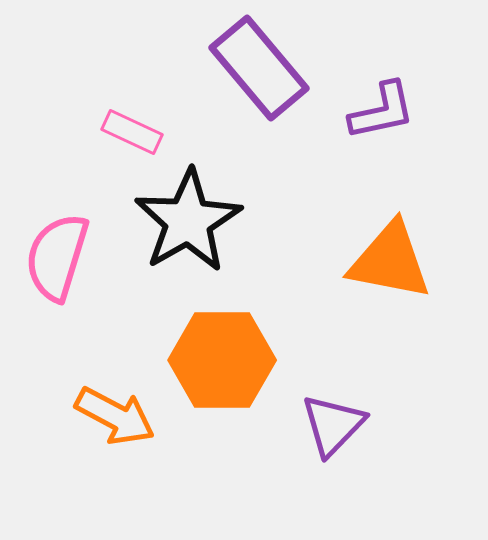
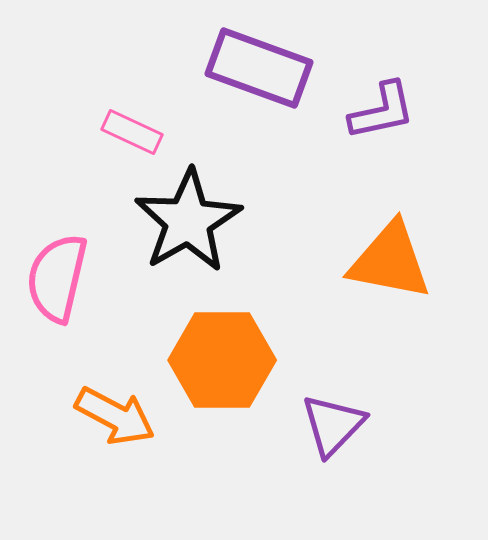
purple rectangle: rotated 30 degrees counterclockwise
pink semicircle: moved 21 px down; rotated 4 degrees counterclockwise
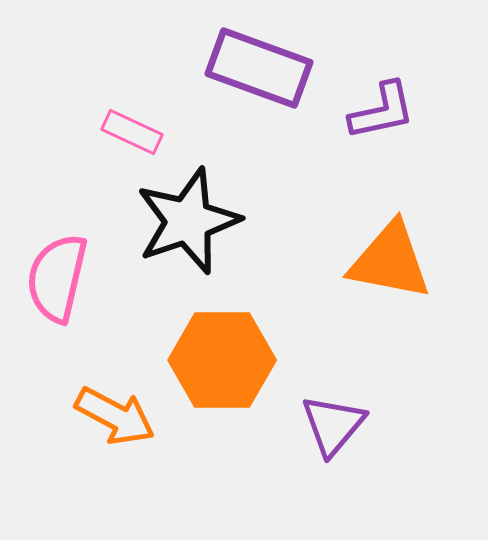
black star: rotated 11 degrees clockwise
purple triangle: rotated 4 degrees counterclockwise
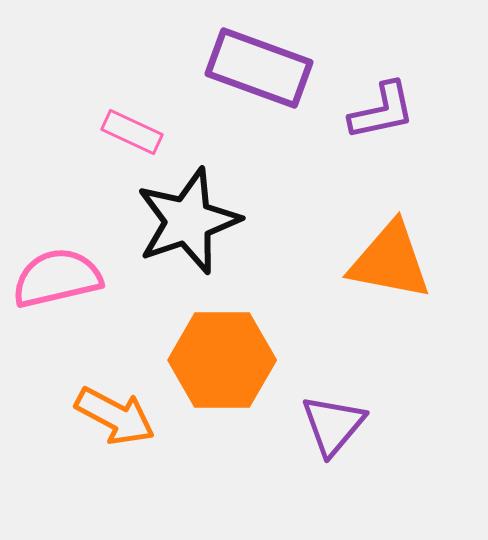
pink semicircle: rotated 64 degrees clockwise
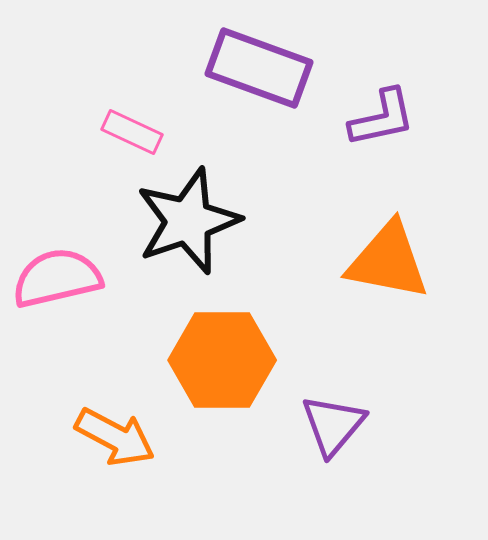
purple L-shape: moved 7 px down
orange triangle: moved 2 px left
orange arrow: moved 21 px down
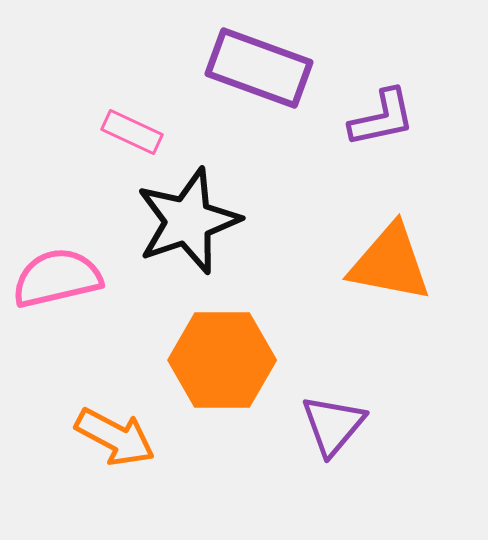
orange triangle: moved 2 px right, 2 px down
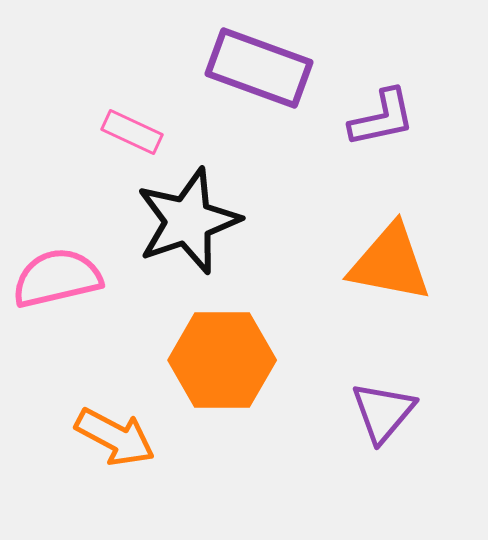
purple triangle: moved 50 px right, 13 px up
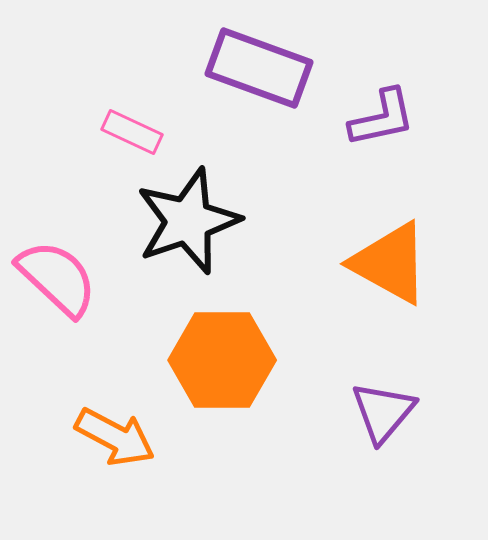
orange triangle: rotated 18 degrees clockwise
pink semicircle: rotated 56 degrees clockwise
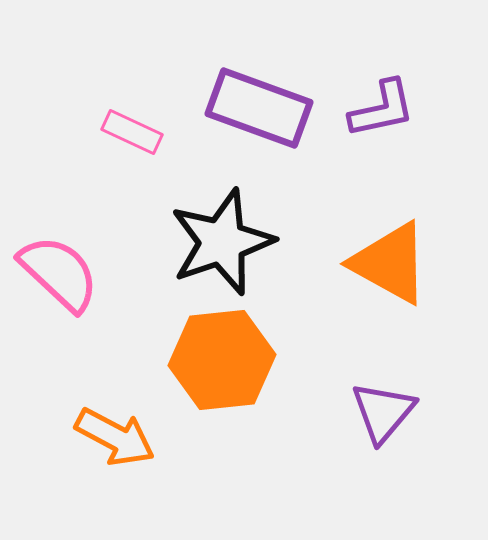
purple rectangle: moved 40 px down
purple L-shape: moved 9 px up
black star: moved 34 px right, 21 px down
pink semicircle: moved 2 px right, 5 px up
orange hexagon: rotated 6 degrees counterclockwise
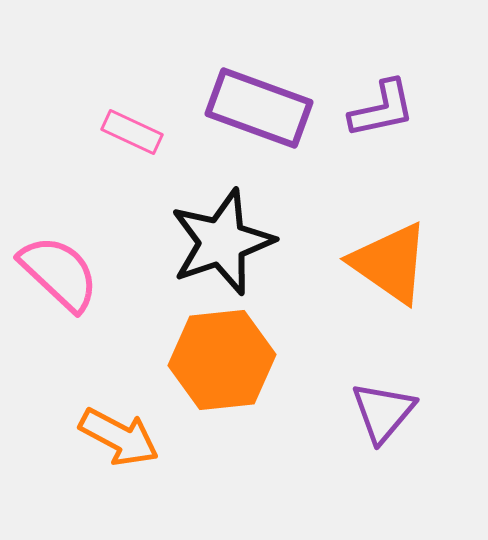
orange triangle: rotated 6 degrees clockwise
orange arrow: moved 4 px right
